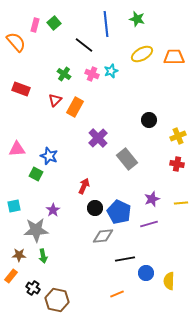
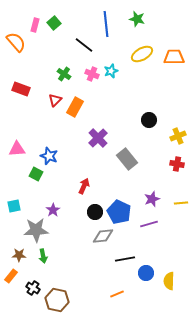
black circle at (95, 208): moved 4 px down
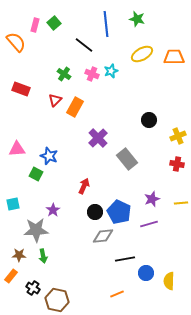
cyan square at (14, 206): moved 1 px left, 2 px up
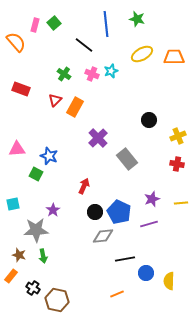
brown star at (19, 255): rotated 16 degrees clockwise
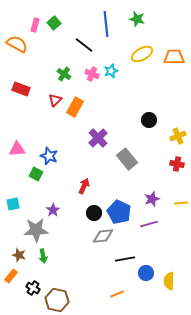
orange semicircle at (16, 42): moved 1 px right, 2 px down; rotated 20 degrees counterclockwise
black circle at (95, 212): moved 1 px left, 1 px down
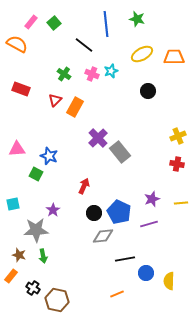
pink rectangle at (35, 25): moved 4 px left, 3 px up; rotated 24 degrees clockwise
black circle at (149, 120): moved 1 px left, 29 px up
gray rectangle at (127, 159): moved 7 px left, 7 px up
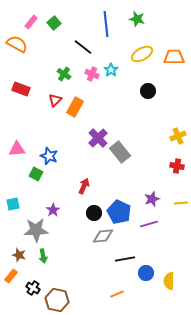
black line at (84, 45): moved 1 px left, 2 px down
cyan star at (111, 71): moved 1 px up; rotated 16 degrees counterclockwise
red cross at (177, 164): moved 2 px down
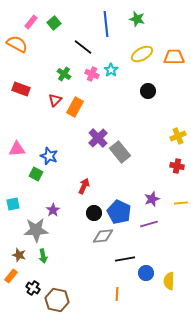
orange line at (117, 294): rotated 64 degrees counterclockwise
